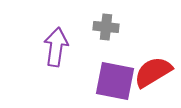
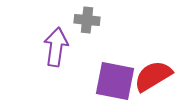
gray cross: moved 19 px left, 7 px up
red semicircle: moved 4 px down
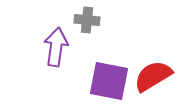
purple square: moved 6 px left
